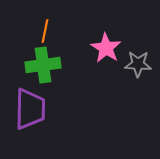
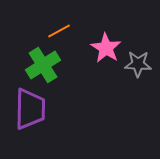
orange line: moved 14 px right; rotated 50 degrees clockwise
green cross: rotated 24 degrees counterclockwise
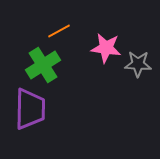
pink star: rotated 24 degrees counterclockwise
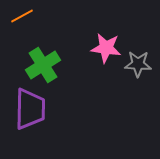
orange line: moved 37 px left, 15 px up
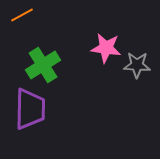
orange line: moved 1 px up
gray star: moved 1 px left, 1 px down
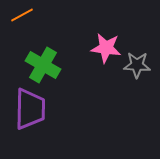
green cross: rotated 28 degrees counterclockwise
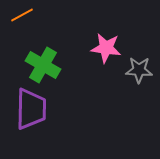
gray star: moved 2 px right, 5 px down
purple trapezoid: moved 1 px right
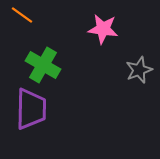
orange line: rotated 65 degrees clockwise
pink star: moved 3 px left, 19 px up
gray star: rotated 24 degrees counterclockwise
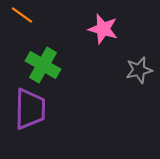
pink star: rotated 8 degrees clockwise
gray star: rotated 8 degrees clockwise
purple trapezoid: moved 1 px left
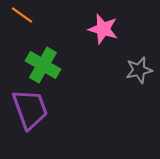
purple trapezoid: rotated 21 degrees counterclockwise
